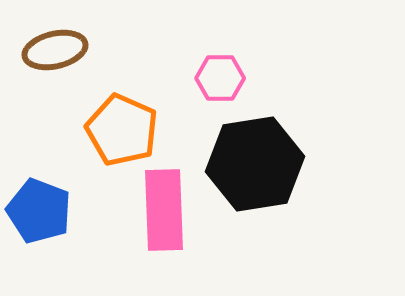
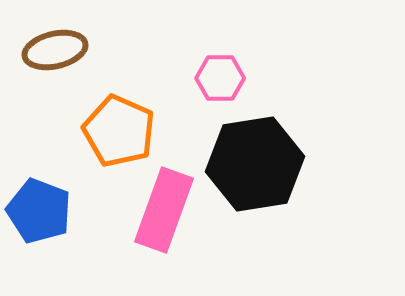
orange pentagon: moved 3 px left, 1 px down
pink rectangle: rotated 22 degrees clockwise
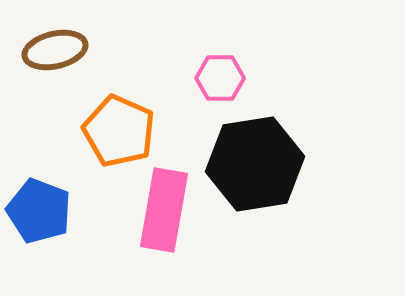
pink rectangle: rotated 10 degrees counterclockwise
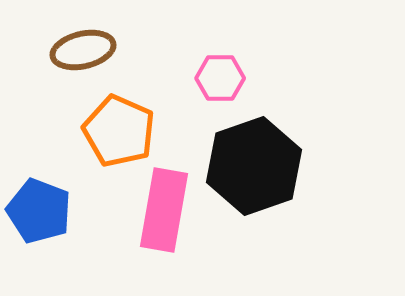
brown ellipse: moved 28 px right
black hexagon: moved 1 px left, 2 px down; rotated 10 degrees counterclockwise
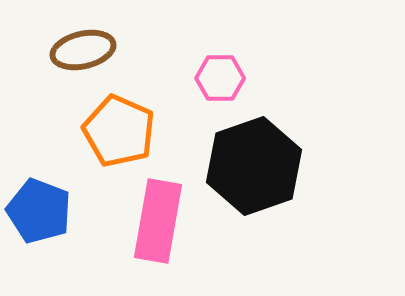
pink rectangle: moved 6 px left, 11 px down
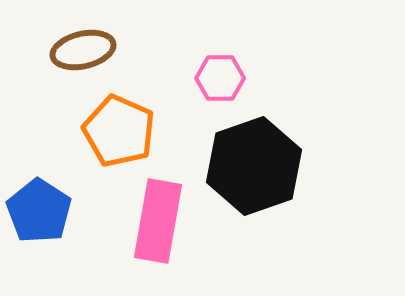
blue pentagon: rotated 12 degrees clockwise
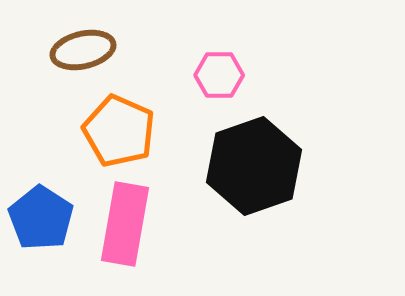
pink hexagon: moved 1 px left, 3 px up
blue pentagon: moved 2 px right, 7 px down
pink rectangle: moved 33 px left, 3 px down
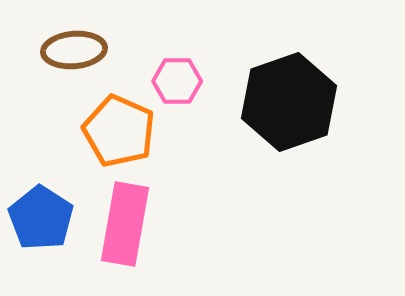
brown ellipse: moved 9 px left; rotated 8 degrees clockwise
pink hexagon: moved 42 px left, 6 px down
black hexagon: moved 35 px right, 64 px up
